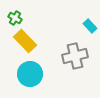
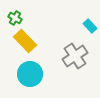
gray cross: rotated 20 degrees counterclockwise
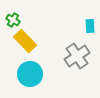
green cross: moved 2 px left, 2 px down
cyan rectangle: rotated 40 degrees clockwise
gray cross: moved 2 px right
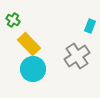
cyan rectangle: rotated 24 degrees clockwise
yellow rectangle: moved 4 px right, 3 px down
cyan circle: moved 3 px right, 5 px up
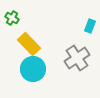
green cross: moved 1 px left, 2 px up
gray cross: moved 2 px down
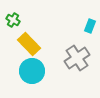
green cross: moved 1 px right, 2 px down
cyan circle: moved 1 px left, 2 px down
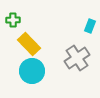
green cross: rotated 32 degrees counterclockwise
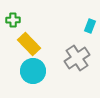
cyan circle: moved 1 px right
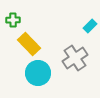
cyan rectangle: rotated 24 degrees clockwise
gray cross: moved 2 px left
cyan circle: moved 5 px right, 2 px down
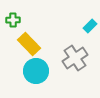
cyan circle: moved 2 px left, 2 px up
